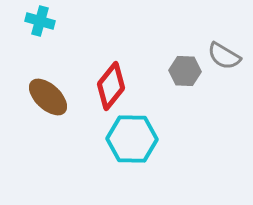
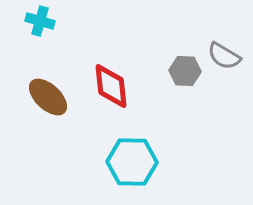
red diamond: rotated 45 degrees counterclockwise
cyan hexagon: moved 23 px down
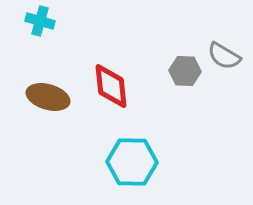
brown ellipse: rotated 27 degrees counterclockwise
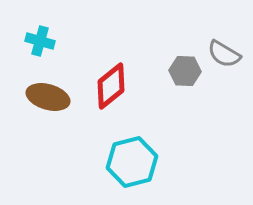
cyan cross: moved 20 px down
gray semicircle: moved 2 px up
red diamond: rotated 57 degrees clockwise
cyan hexagon: rotated 15 degrees counterclockwise
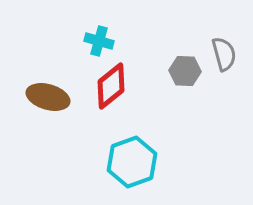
cyan cross: moved 59 px right
gray semicircle: rotated 136 degrees counterclockwise
cyan hexagon: rotated 6 degrees counterclockwise
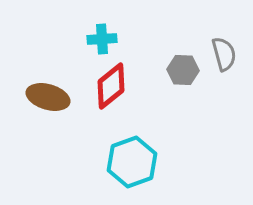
cyan cross: moved 3 px right, 2 px up; rotated 20 degrees counterclockwise
gray hexagon: moved 2 px left, 1 px up
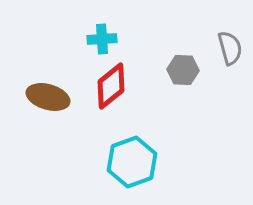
gray semicircle: moved 6 px right, 6 px up
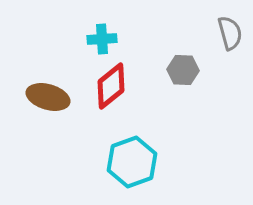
gray semicircle: moved 15 px up
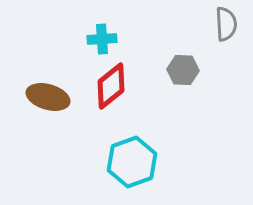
gray semicircle: moved 4 px left, 9 px up; rotated 12 degrees clockwise
